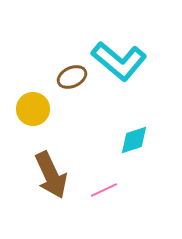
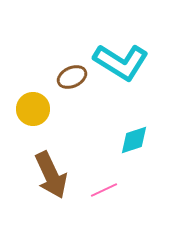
cyan L-shape: moved 2 px right, 1 px down; rotated 8 degrees counterclockwise
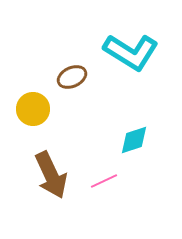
cyan L-shape: moved 10 px right, 10 px up
pink line: moved 9 px up
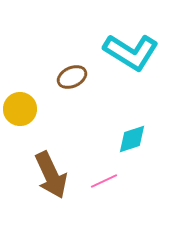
yellow circle: moved 13 px left
cyan diamond: moved 2 px left, 1 px up
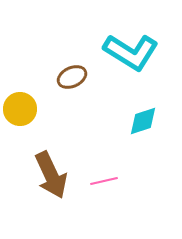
cyan diamond: moved 11 px right, 18 px up
pink line: rotated 12 degrees clockwise
